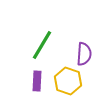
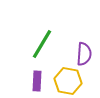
green line: moved 1 px up
yellow hexagon: rotated 8 degrees counterclockwise
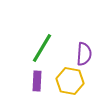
green line: moved 4 px down
yellow hexagon: moved 2 px right
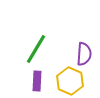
green line: moved 6 px left, 1 px down
yellow hexagon: rotated 12 degrees clockwise
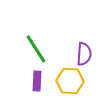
green line: rotated 64 degrees counterclockwise
yellow hexagon: rotated 20 degrees counterclockwise
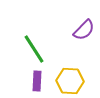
green line: moved 2 px left
purple semicircle: moved 24 px up; rotated 40 degrees clockwise
